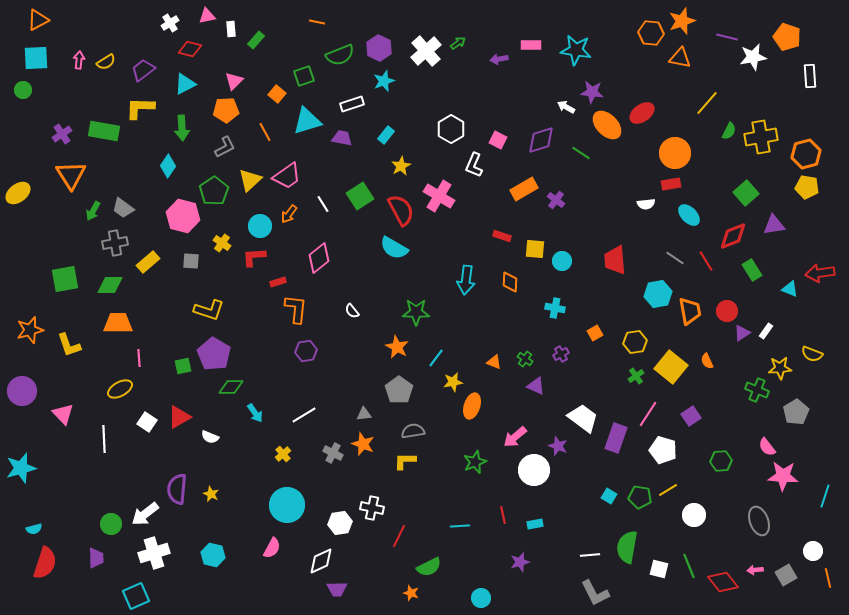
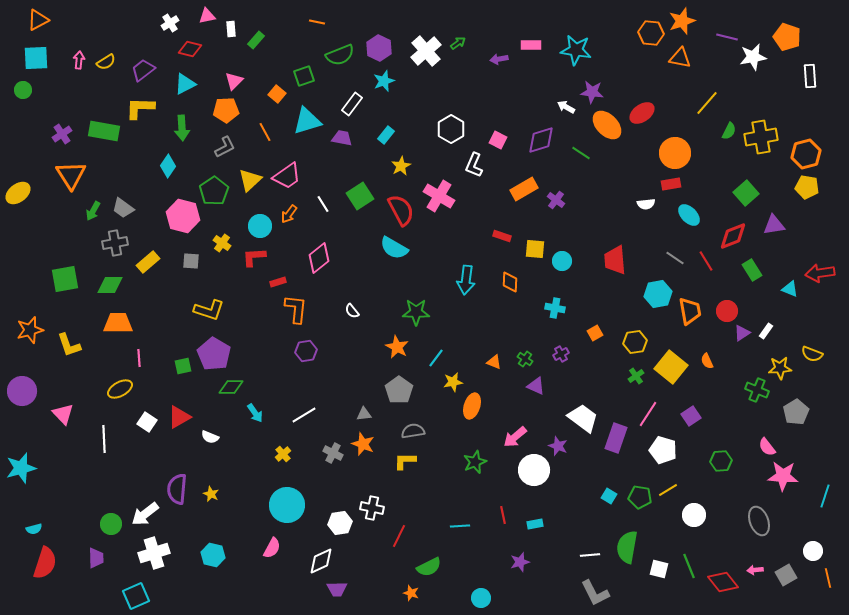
white rectangle at (352, 104): rotated 35 degrees counterclockwise
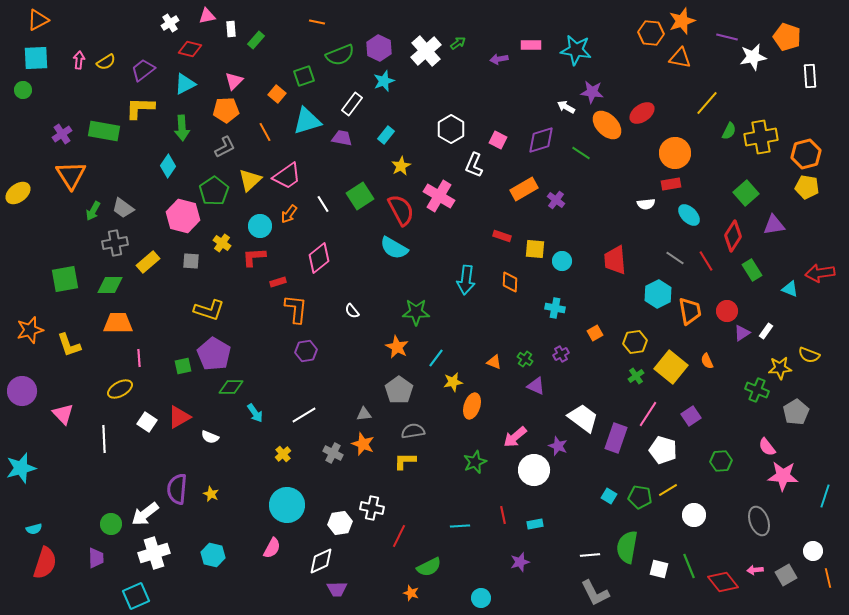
red diamond at (733, 236): rotated 36 degrees counterclockwise
cyan hexagon at (658, 294): rotated 16 degrees counterclockwise
yellow semicircle at (812, 354): moved 3 px left, 1 px down
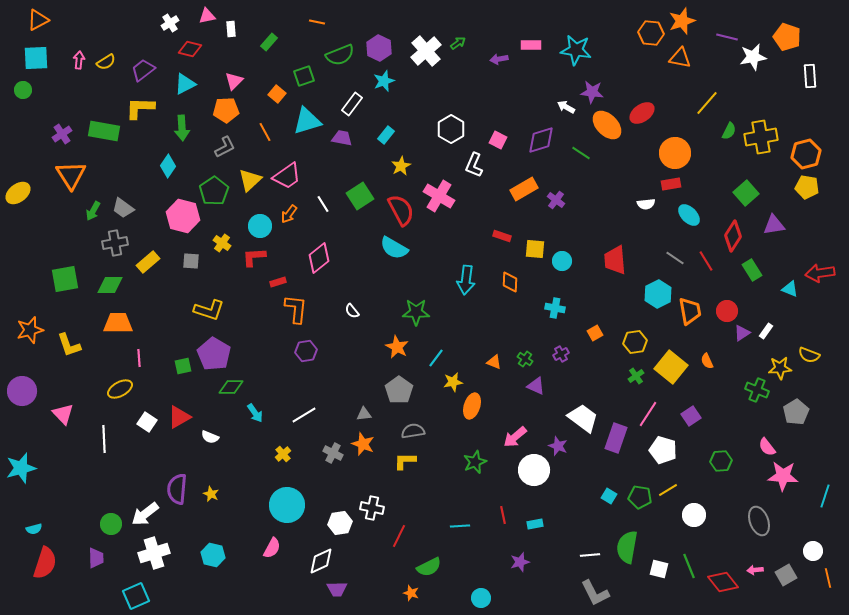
green rectangle at (256, 40): moved 13 px right, 2 px down
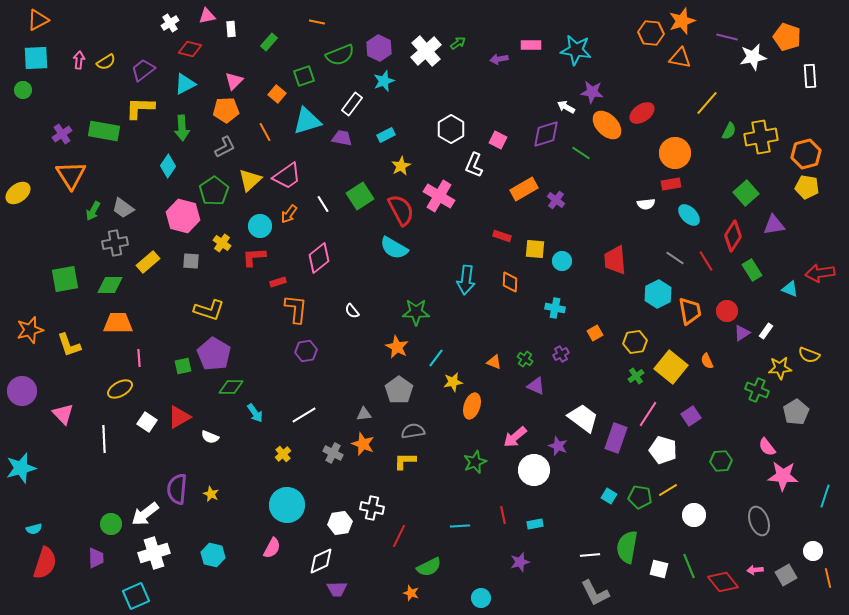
cyan rectangle at (386, 135): rotated 24 degrees clockwise
purple diamond at (541, 140): moved 5 px right, 6 px up
